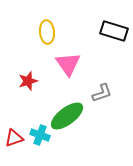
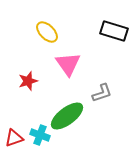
yellow ellipse: rotated 40 degrees counterclockwise
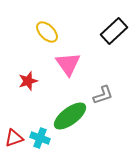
black rectangle: rotated 60 degrees counterclockwise
gray L-shape: moved 1 px right, 2 px down
green ellipse: moved 3 px right
cyan cross: moved 3 px down
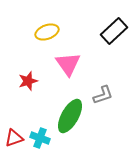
yellow ellipse: rotated 65 degrees counterclockwise
green ellipse: rotated 24 degrees counterclockwise
